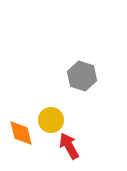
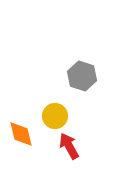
yellow circle: moved 4 px right, 4 px up
orange diamond: moved 1 px down
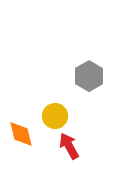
gray hexagon: moved 7 px right; rotated 12 degrees clockwise
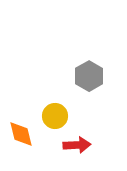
red arrow: moved 8 px right, 1 px up; rotated 116 degrees clockwise
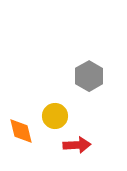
orange diamond: moved 3 px up
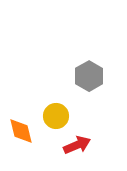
yellow circle: moved 1 px right
red arrow: rotated 20 degrees counterclockwise
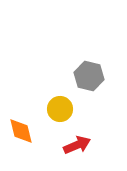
gray hexagon: rotated 16 degrees counterclockwise
yellow circle: moved 4 px right, 7 px up
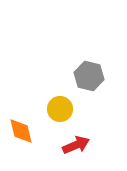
red arrow: moved 1 px left
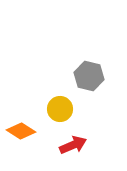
orange diamond: rotated 44 degrees counterclockwise
red arrow: moved 3 px left
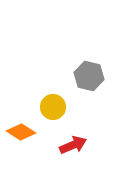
yellow circle: moved 7 px left, 2 px up
orange diamond: moved 1 px down
